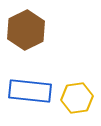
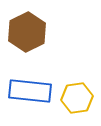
brown hexagon: moved 1 px right, 2 px down
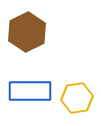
blue rectangle: rotated 6 degrees counterclockwise
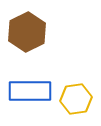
yellow hexagon: moved 1 px left, 1 px down
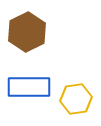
blue rectangle: moved 1 px left, 4 px up
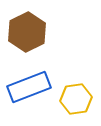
blue rectangle: rotated 21 degrees counterclockwise
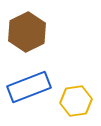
yellow hexagon: moved 2 px down
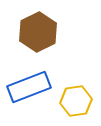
brown hexagon: moved 11 px right
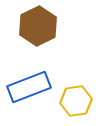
brown hexagon: moved 6 px up
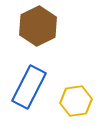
blue rectangle: rotated 42 degrees counterclockwise
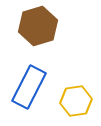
brown hexagon: rotated 9 degrees clockwise
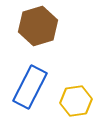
blue rectangle: moved 1 px right
